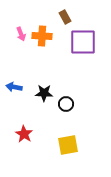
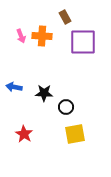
pink arrow: moved 2 px down
black circle: moved 3 px down
yellow square: moved 7 px right, 11 px up
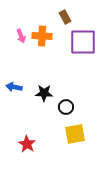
red star: moved 3 px right, 10 px down
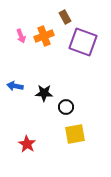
orange cross: moved 2 px right; rotated 24 degrees counterclockwise
purple square: rotated 20 degrees clockwise
blue arrow: moved 1 px right, 1 px up
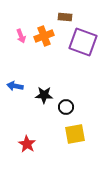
brown rectangle: rotated 56 degrees counterclockwise
black star: moved 2 px down
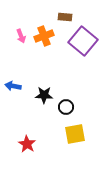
purple square: moved 1 px up; rotated 20 degrees clockwise
blue arrow: moved 2 px left
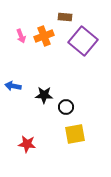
red star: rotated 24 degrees counterclockwise
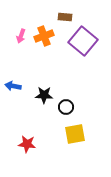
pink arrow: rotated 40 degrees clockwise
